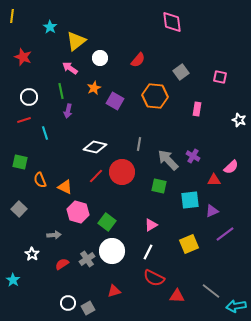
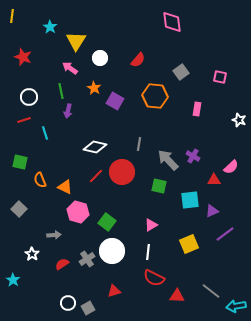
yellow triangle at (76, 41): rotated 20 degrees counterclockwise
orange star at (94, 88): rotated 16 degrees counterclockwise
white line at (148, 252): rotated 21 degrees counterclockwise
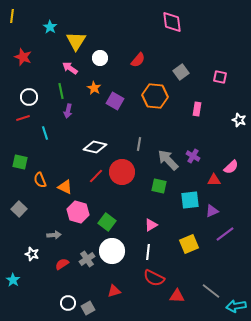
red line at (24, 120): moved 1 px left, 2 px up
white star at (32, 254): rotated 16 degrees counterclockwise
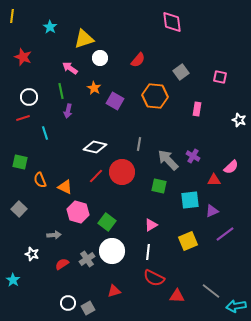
yellow triangle at (76, 41): moved 8 px right, 2 px up; rotated 40 degrees clockwise
yellow square at (189, 244): moved 1 px left, 3 px up
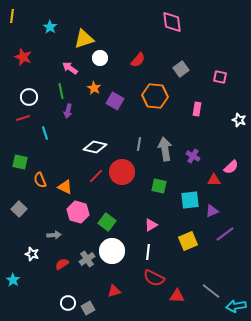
gray square at (181, 72): moved 3 px up
gray arrow at (168, 160): moved 3 px left, 11 px up; rotated 35 degrees clockwise
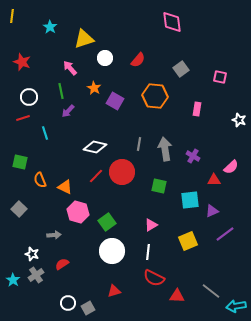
red star at (23, 57): moved 1 px left, 5 px down
white circle at (100, 58): moved 5 px right
pink arrow at (70, 68): rotated 14 degrees clockwise
purple arrow at (68, 111): rotated 32 degrees clockwise
green square at (107, 222): rotated 18 degrees clockwise
gray cross at (87, 259): moved 51 px left, 16 px down
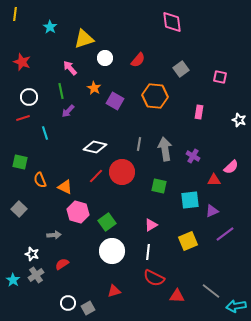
yellow line at (12, 16): moved 3 px right, 2 px up
pink rectangle at (197, 109): moved 2 px right, 3 px down
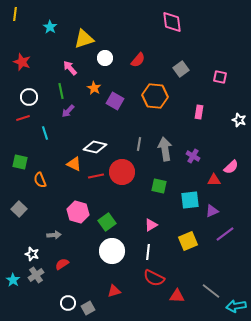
red line at (96, 176): rotated 35 degrees clockwise
orange triangle at (65, 187): moved 9 px right, 23 px up
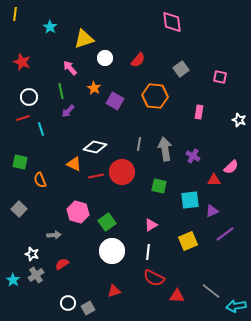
cyan line at (45, 133): moved 4 px left, 4 px up
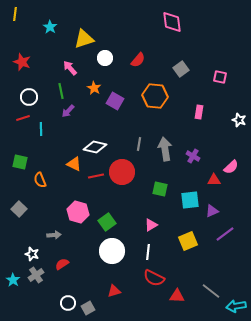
cyan line at (41, 129): rotated 16 degrees clockwise
green square at (159, 186): moved 1 px right, 3 px down
